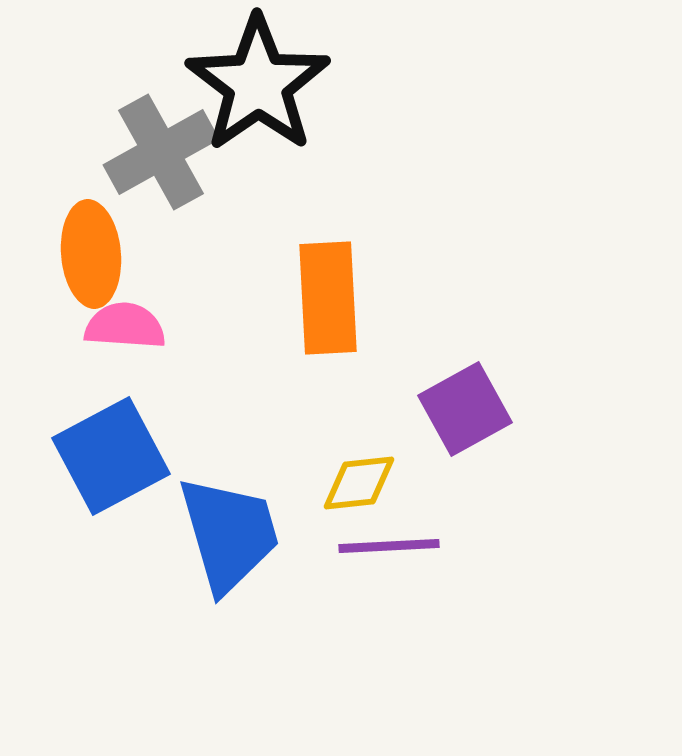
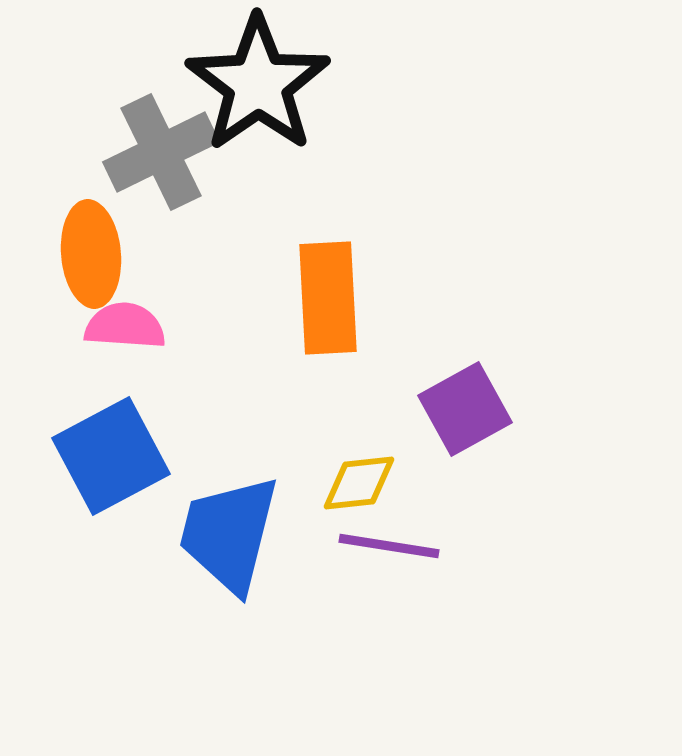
gray cross: rotated 3 degrees clockwise
blue trapezoid: rotated 150 degrees counterclockwise
purple line: rotated 12 degrees clockwise
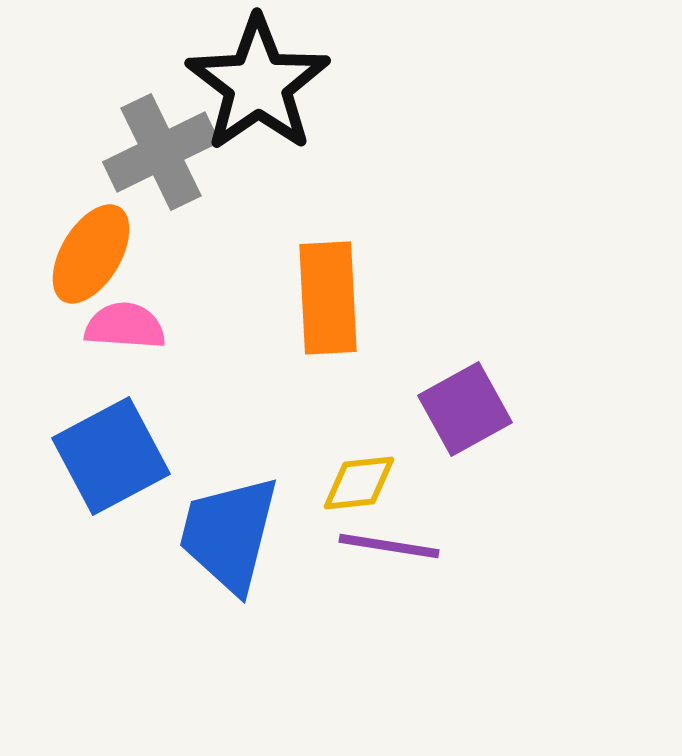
orange ellipse: rotated 36 degrees clockwise
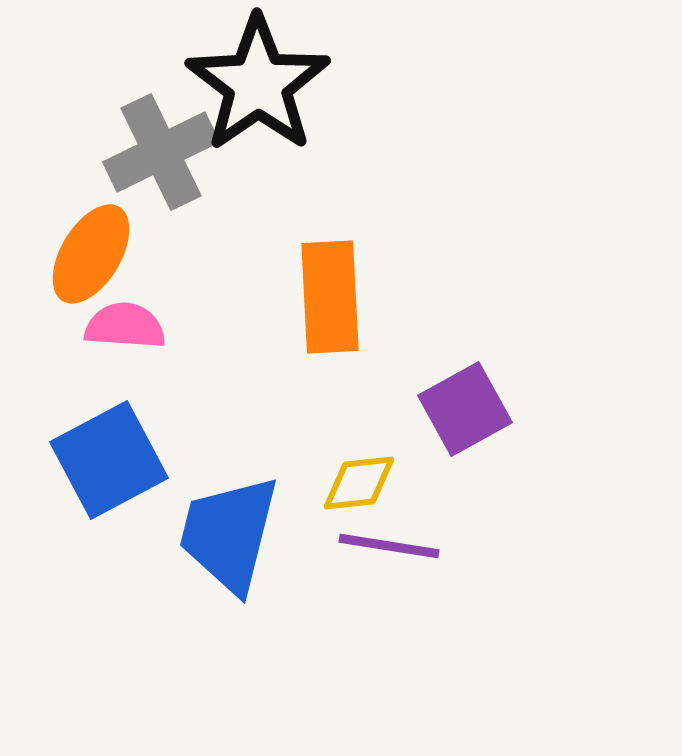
orange rectangle: moved 2 px right, 1 px up
blue square: moved 2 px left, 4 px down
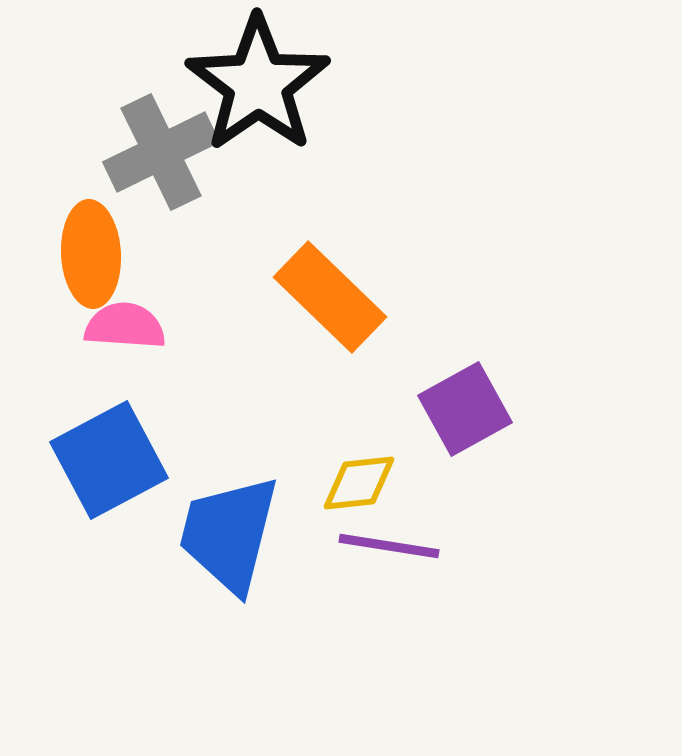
orange ellipse: rotated 34 degrees counterclockwise
orange rectangle: rotated 43 degrees counterclockwise
